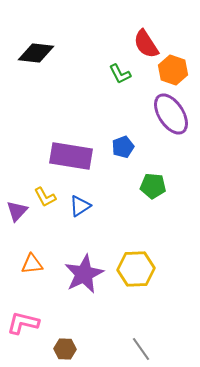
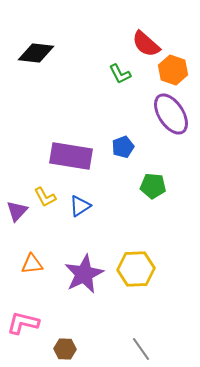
red semicircle: rotated 16 degrees counterclockwise
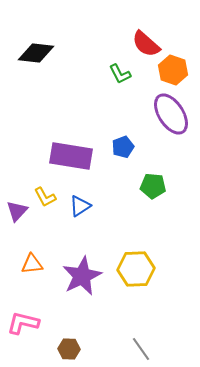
purple star: moved 2 px left, 2 px down
brown hexagon: moved 4 px right
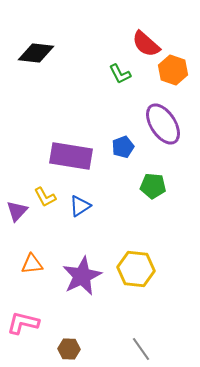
purple ellipse: moved 8 px left, 10 px down
yellow hexagon: rotated 9 degrees clockwise
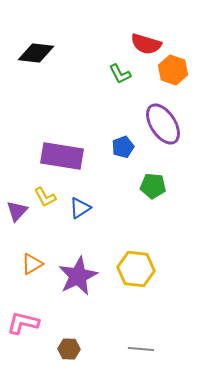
red semicircle: rotated 24 degrees counterclockwise
purple rectangle: moved 9 px left
blue triangle: moved 2 px down
orange triangle: rotated 25 degrees counterclockwise
purple star: moved 4 px left
gray line: rotated 50 degrees counterclockwise
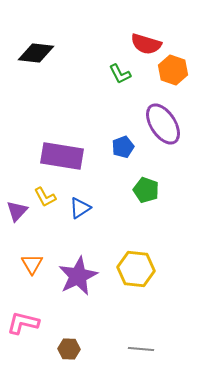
green pentagon: moved 7 px left, 4 px down; rotated 15 degrees clockwise
orange triangle: rotated 30 degrees counterclockwise
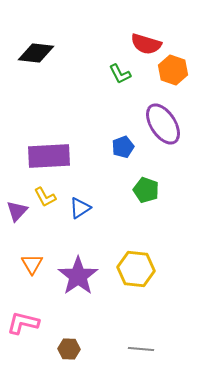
purple rectangle: moved 13 px left; rotated 12 degrees counterclockwise
purple star: rotated 9 degrees counterclockwise
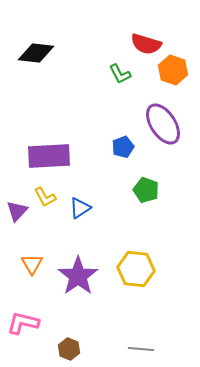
brown hexagon: rotated 20 degrees clockwise
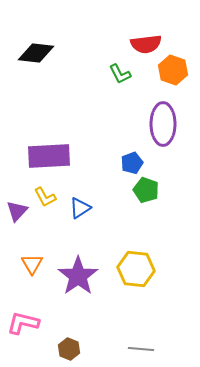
red semicircle: rotated 24 degrees counterclockwise
purple ellipse: rotated 33 degrees clockwise
blue pentagon: moved 9 px right, 16 px down
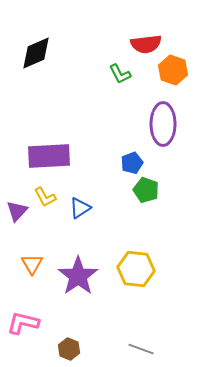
black diamond: rotated 30 degrees counterclockwise
gray line: rotated 15 degrees clockwise
